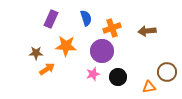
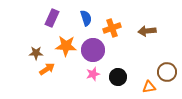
purple rectangle: moved 1 px right, 1 px up
purple circle: moved 9 px left, 1 px up
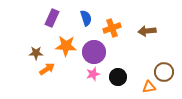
purple circle: moved 1 px right, 2 px down
brown circle: moved 3 px left
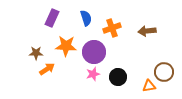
orange triangle: moved 1 px up
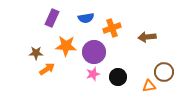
blue semicircle: rotated 98 degrees clockwise
brown arrow: moved 6 px down
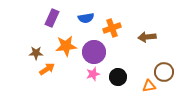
orange star: rotated 10 degrees counterclockwise
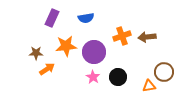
orange cross: moved 10 px right, 8 px down
pink star: moved 3 px down; rotated 24 degrees counterclockwise
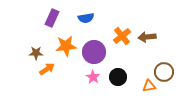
orange cross: rotated 18 degrees counterclockwise
